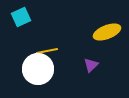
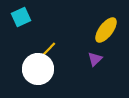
yellow ellipse: moved 1 px left, 2 px up; rotated 32 degrees counterclockwise
yellow line: rotated 35 degrees counterclockwise
purple triangle: moved 4 px right, 6 px up
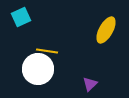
yellow ellipse: rotated 8 degrees counterclockwise
yellow line: rotated 55 degrees clockwise
purple triangle: moved 5 px left, 25 px down
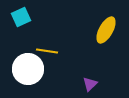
white circle: moved 10 px left
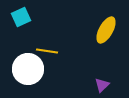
purple triangle: moved 12 px right, 1 px down
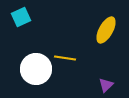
yellow line: moved 18 px right, 7 px down
white circle: moved 8 px right
purple triangle: moved 4 px right
